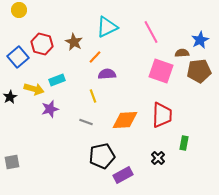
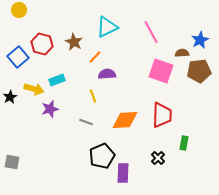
black pentagon: rotated 10 degrees counterclockwise
gray square: rotated 21 degrees clockwise
purple rectangle: moved 2 px up; rotated 60 degrees counterclockwise
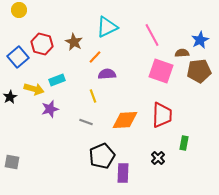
pink line: moved 1 px right, 3 px down
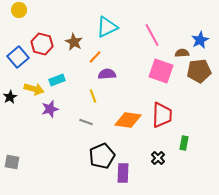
orange diamond: moved 3 px right; rotated 12 degrees clockwise
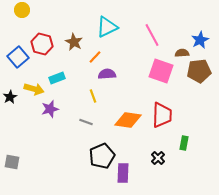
yellow circle: moved 3 px right
cyan rectangle: moved 2 px up
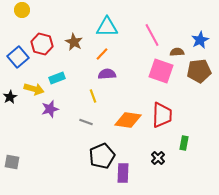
cyan triangle: rotated 25 degrees clockwise
brown semicircle: moved 5 px left, 1 px up
orange line: moved 7 px right, 3 px up
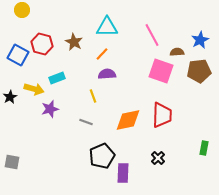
blue square: moved 2 px up; rotated 20 degrees counterclockwise
orange diamond: rotated 20 degrees counterclockwise
green rectangle: moved 20 px right, 5 px down
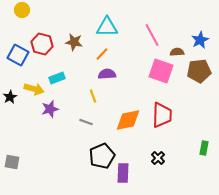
brown star: rotated 18 degrees counterclockwise
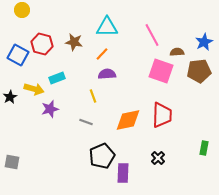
blue star: moved 4 px right, 2 px down
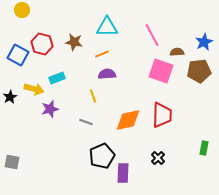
orange line: rotated 24 degrees clockwise
